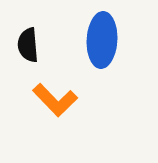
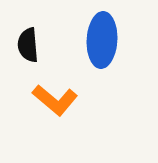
orange L-shape: rotated 6 degrees counterclockwise
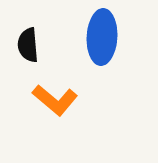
blue ellipse: moved 3 px up
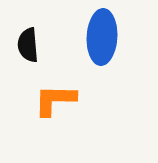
orange L-shape: rotated 141 degrees clockwise
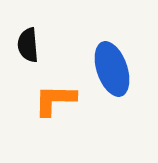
blue ellipse: moved 10 px right, 32 px down; rotated 22 degrees counterclockwise
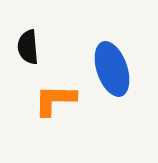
black semicircle: moved 2 px down
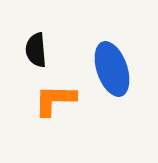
black semicircle: moved 8 px right, 3 px down
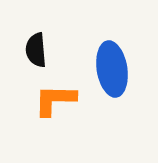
blue ellipse: rotated 10 degrees clockwise
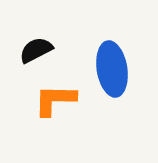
black semicircle: rotated 68 degrees clockwise
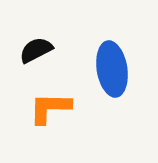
orange L-shape: moved 5 px left, 8 px down
